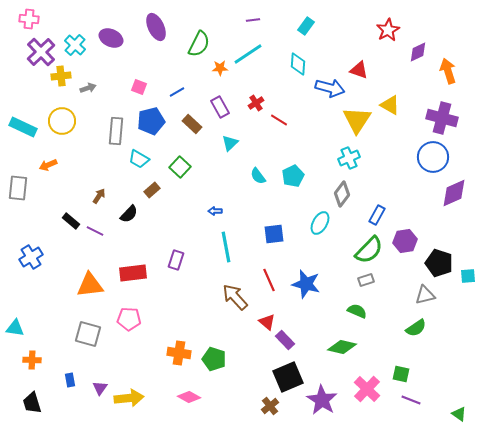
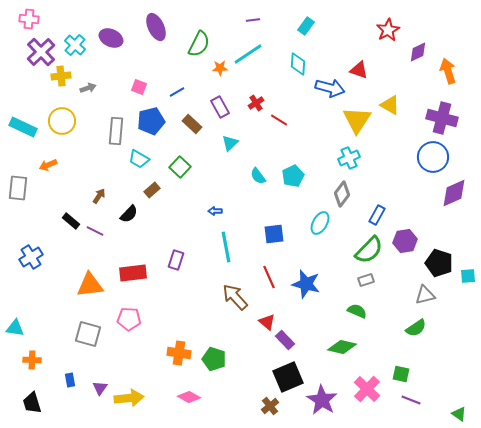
red line at (269, 280): moved 3 px up
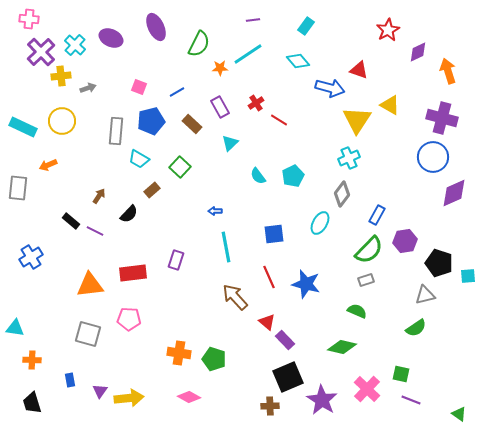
cyan diamond at (298, 64): moved 3 px up; rotated 45 degrees counterclockwise
purple triangle at (100, 388): moved 3 px down
brown cross at (270, 406): rotated 36 degrees clockwise
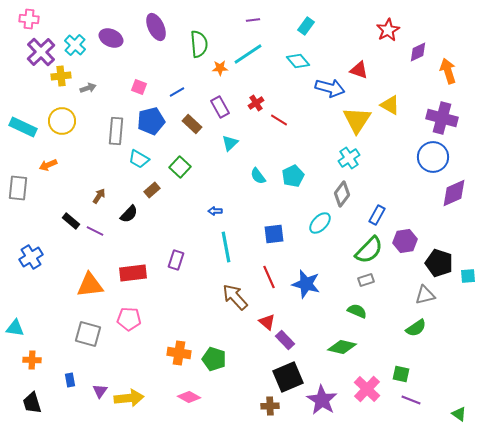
green semicircle at (199, 44): rotated 32 degrees counterclockwise
cyan cross at (349, 158): rotated 10 degrees counterclockwise
cyan ellipse at (320, 223): rotated 15 degrees clockwise
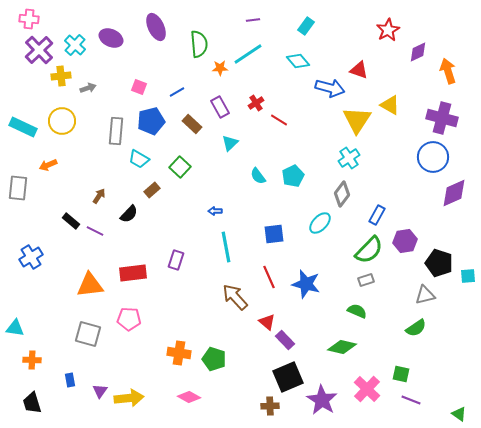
purple cross at (41, 52): moved 2 px left, 2 px up
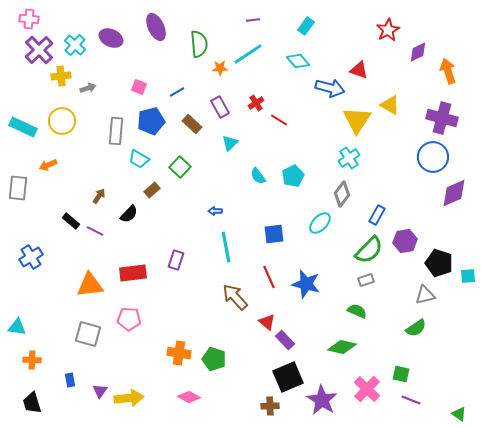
cyan triangle at (15, 328): moved 2 px right, 1 px up
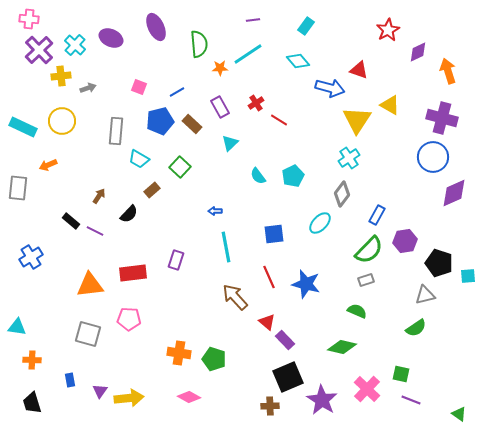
blue pentagon at (151, 121): moved 9 px right
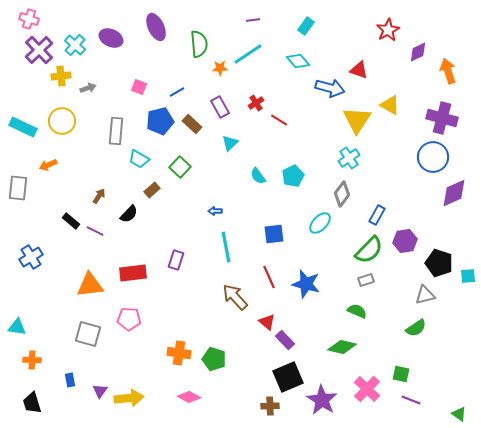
pink cross at (29, 19): rotated 12 degrees clockwise
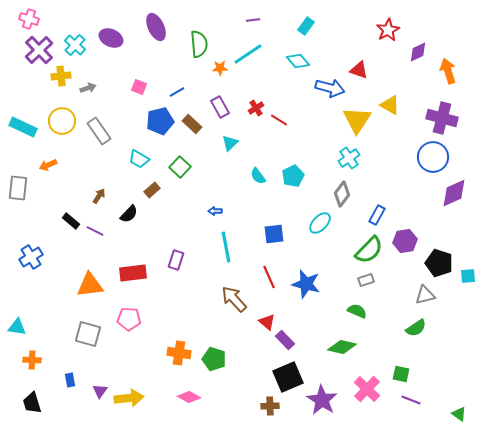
red cross at (256, 103): moved 5 px down
gray rectangle at (116, 131): moved 17 px left; rotated 40 degrees counterclockwise
brown arrow at (235, 297): moved 1 px left, 2 px down
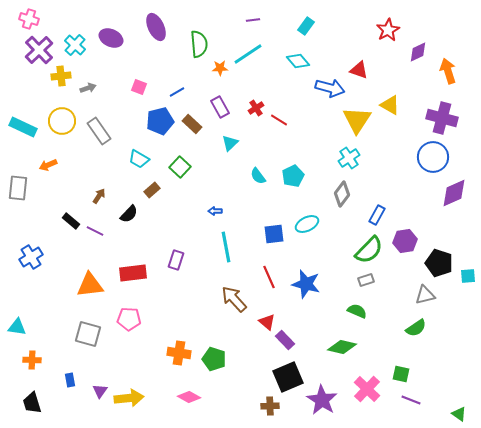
cyan ellipse at (320, 223): moved 13 px left, 1 px down; rotated 20 degrees clockwise
